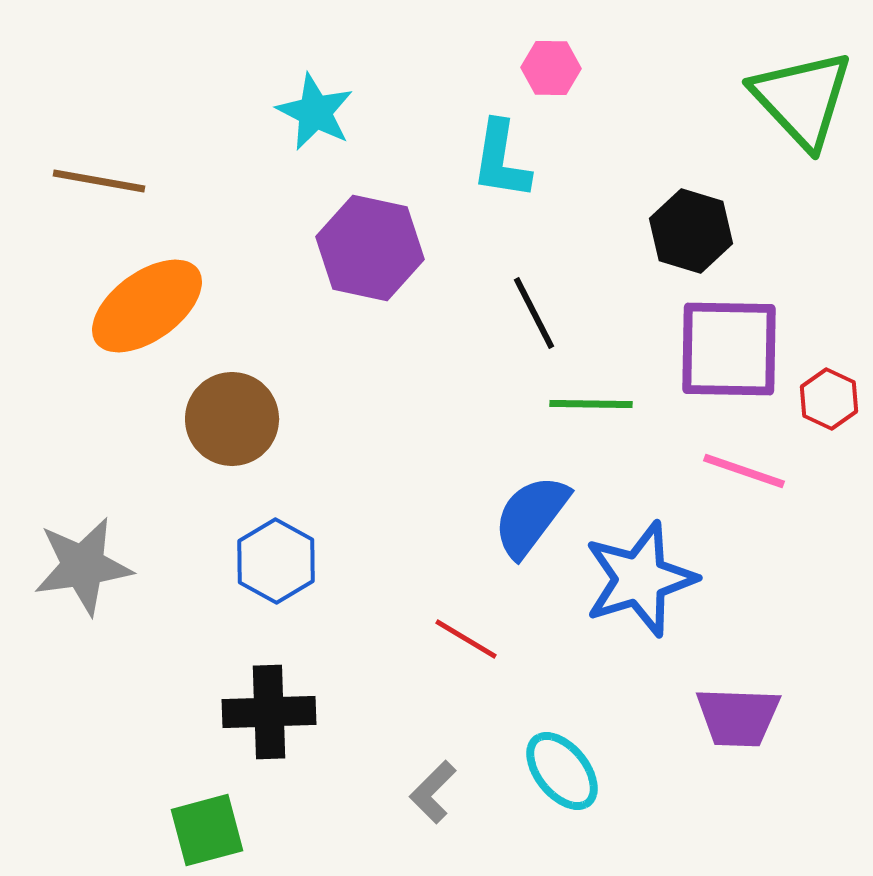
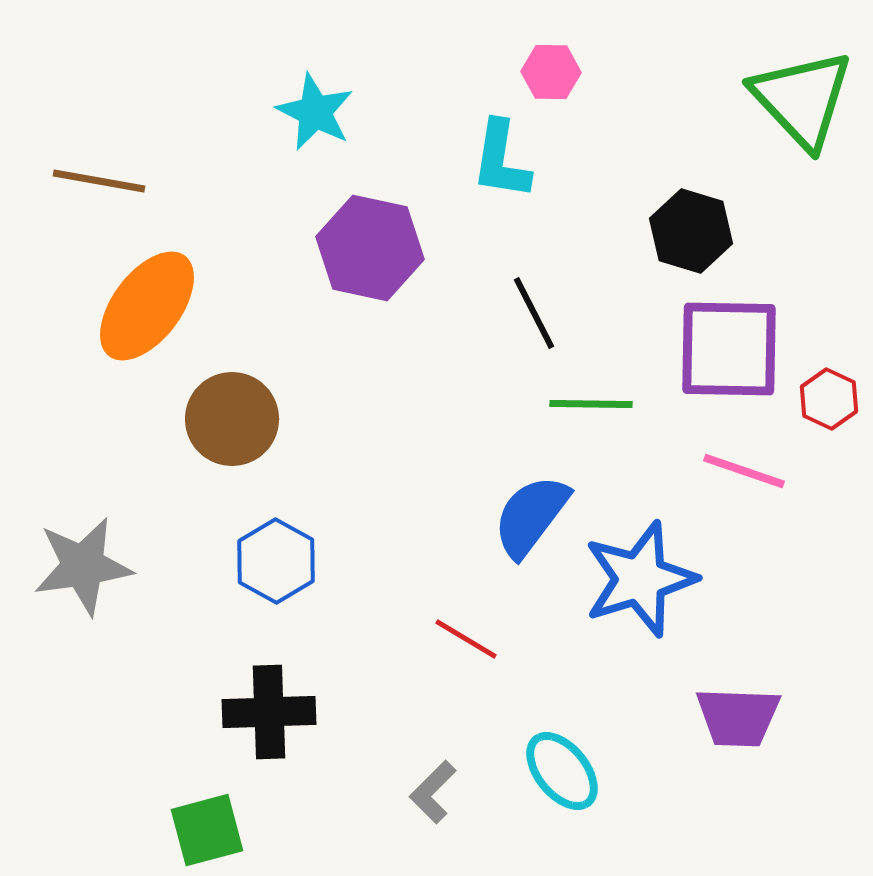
pink hexagon: moved 4 px down
orange ellipse: rotated 17 degrees counterclockwise
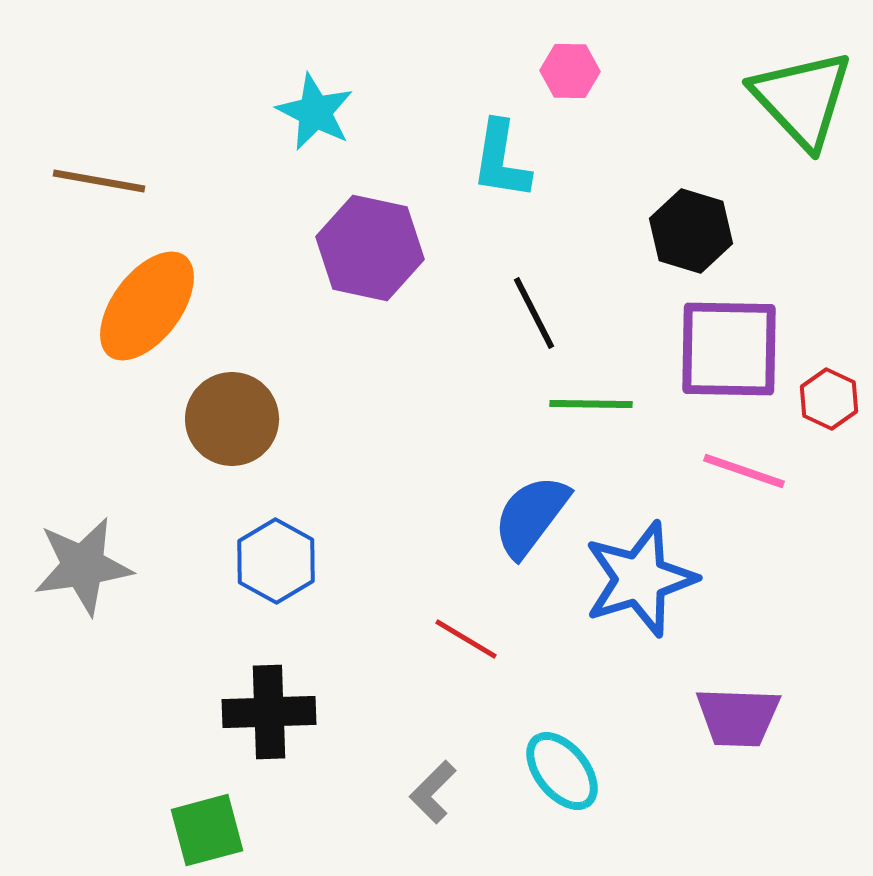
pink hexagon: moved 19 px right, 1 px up
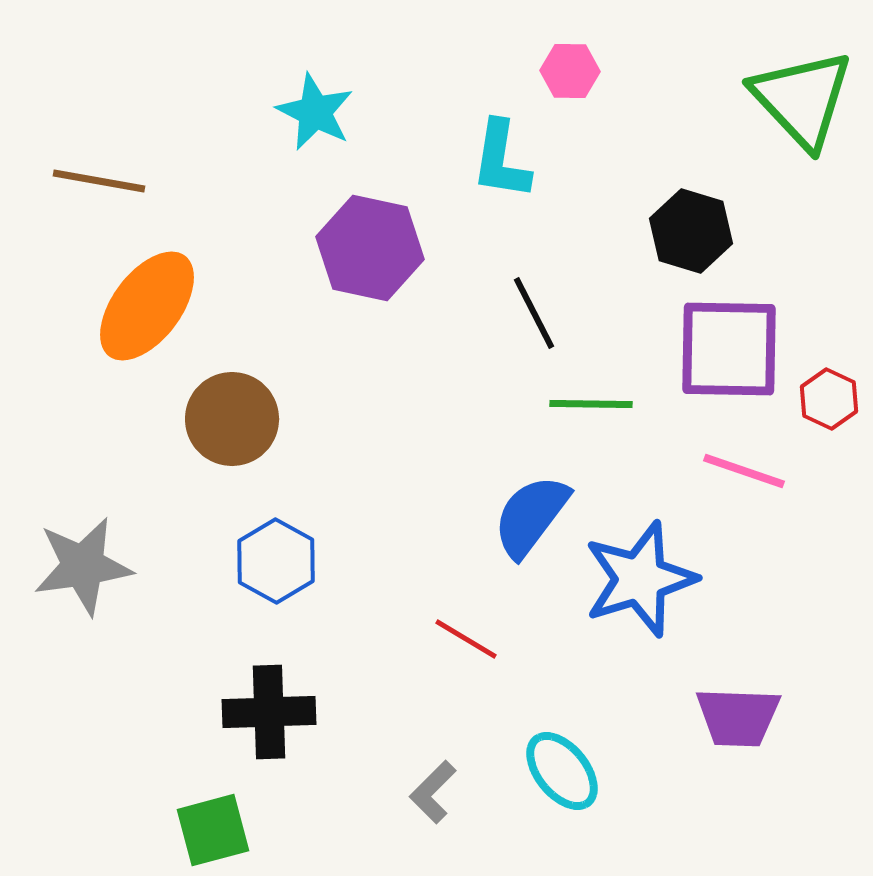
green square: moved 6 px right
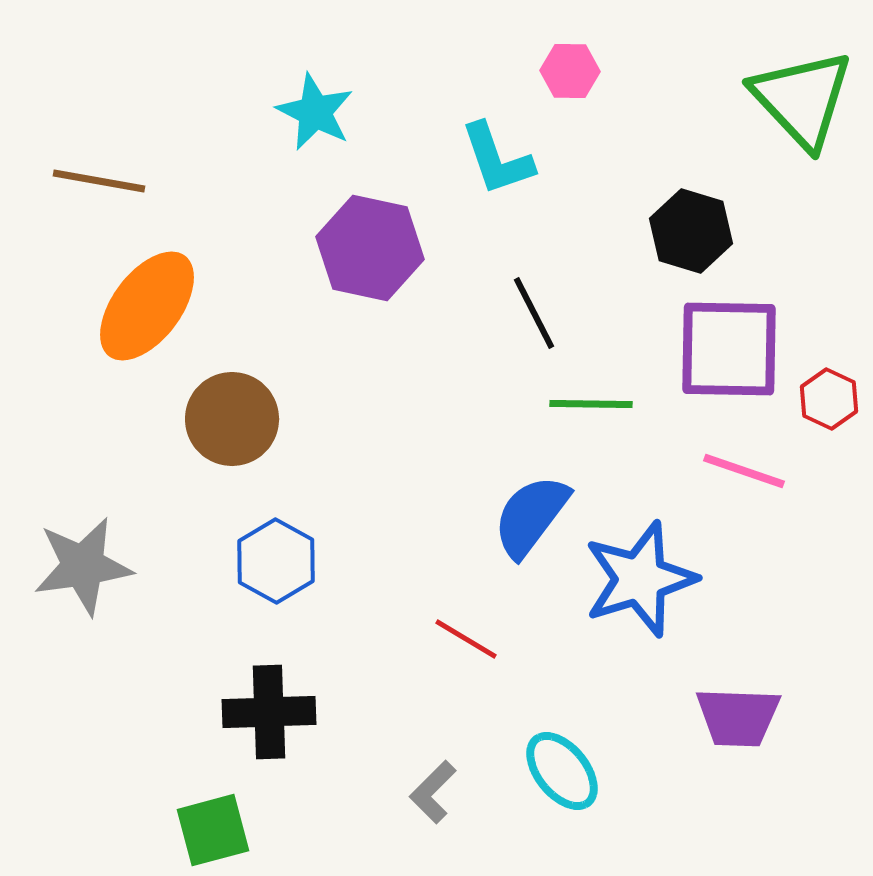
cyan L-shape: moved 4 px left, 1 px up; rotated 28 degrees counterclockwise
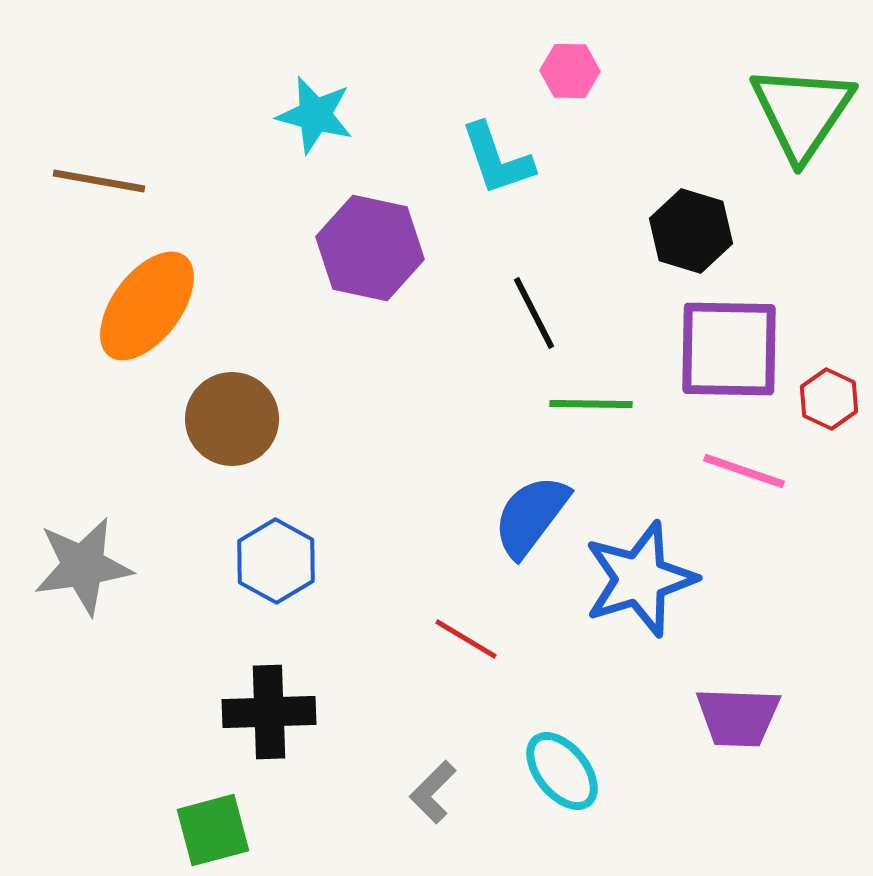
green triangle: moved 13 px down; rotated 17 degrees clockwise
cyan star: moved 3 px down; rotated 12 degrees counterclockwise
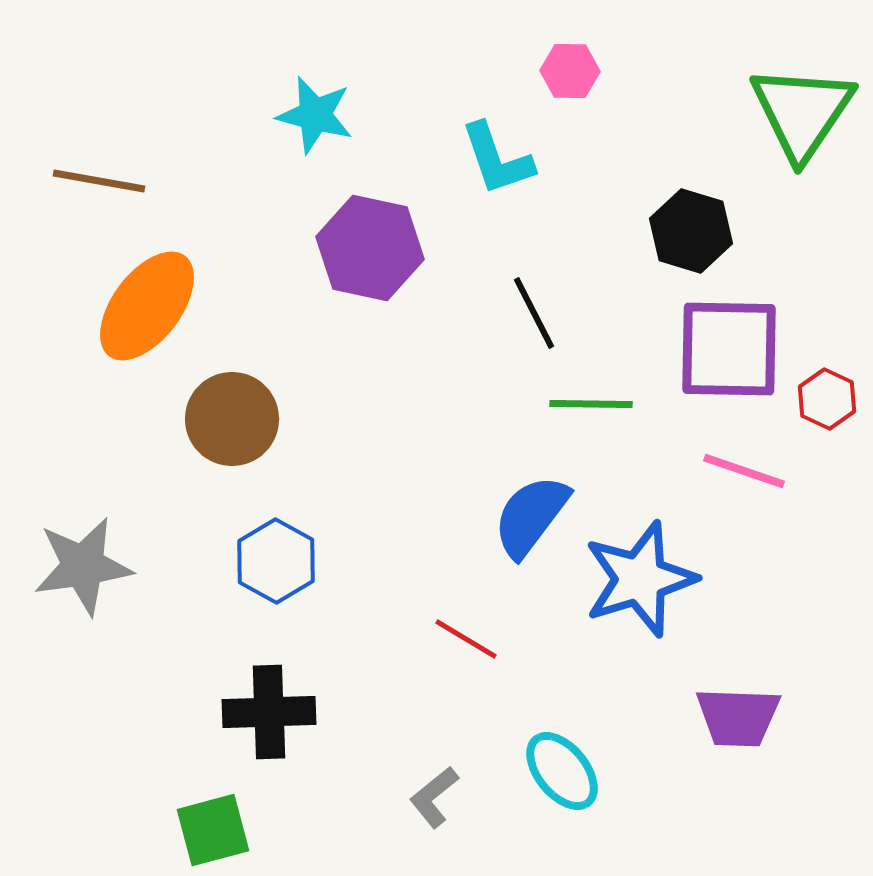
red hexagon: moved 2 px left
gray L-shape: moved 1 px right, 5 px down; rotated 6 degrees clockwise
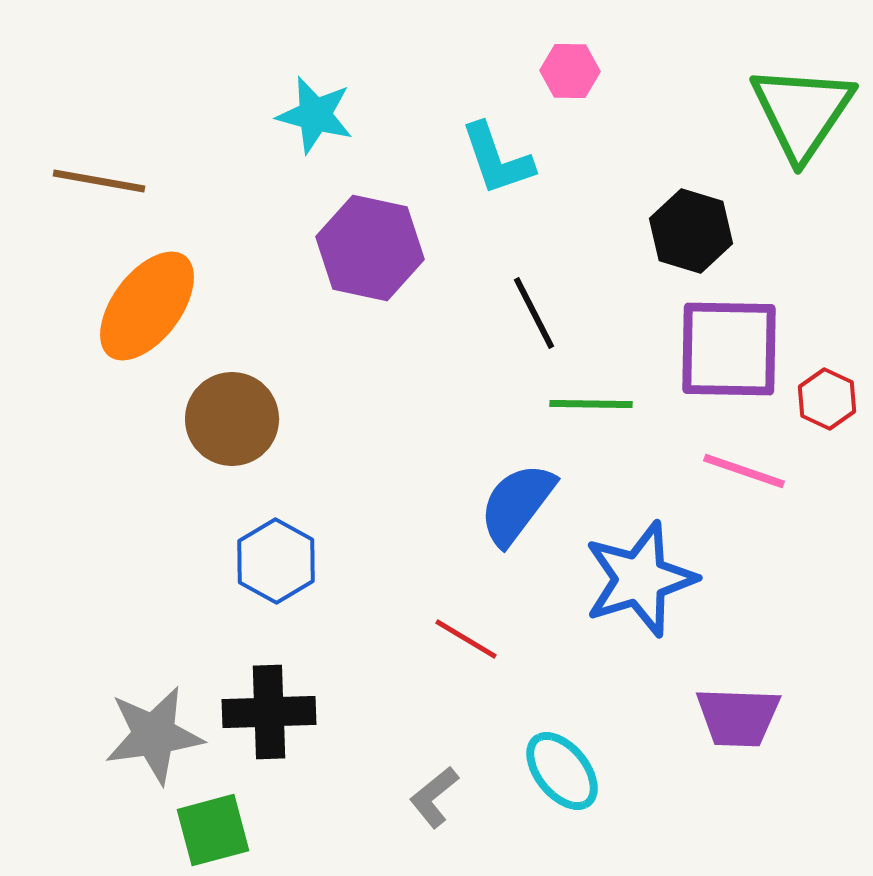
blue semicircle: moved 14 px left, 12 px up
gray star: moved 71 px right, 169 px down
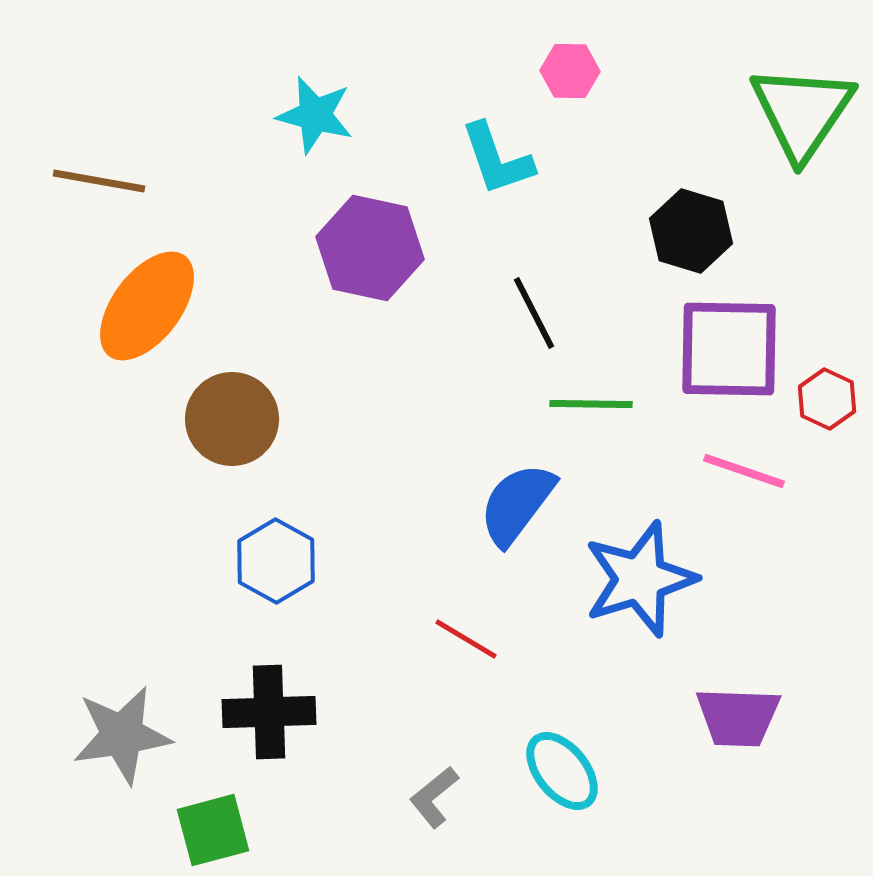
gray star: moved 32 px left
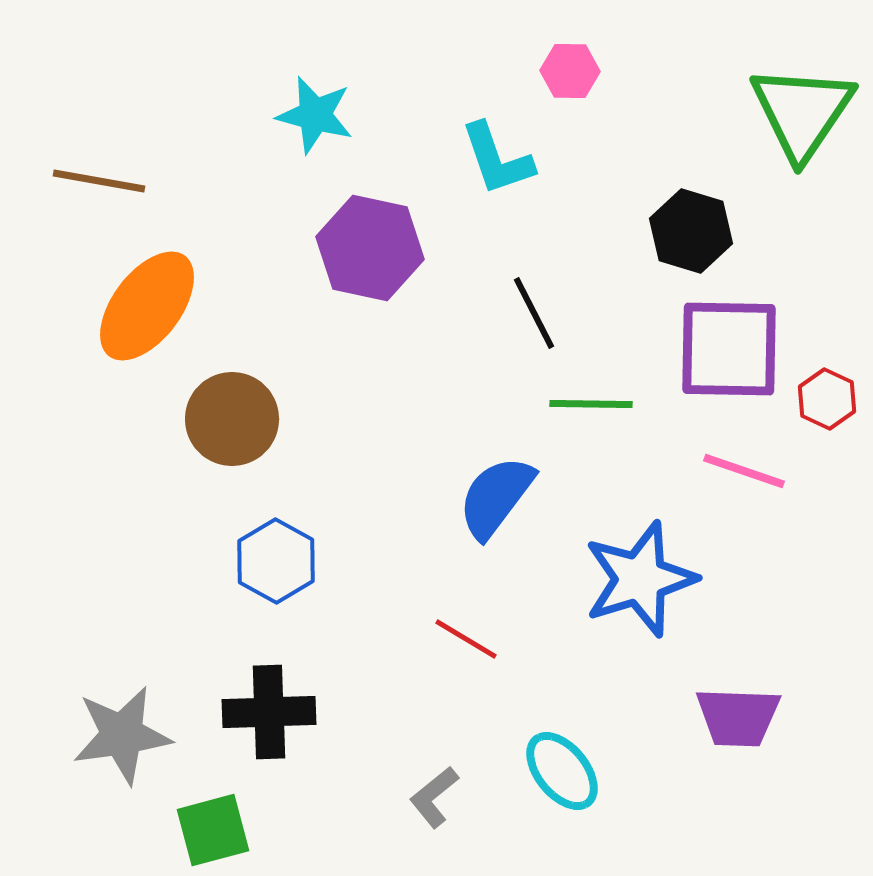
blue semicircle: moved 21 px left, 7 px up
